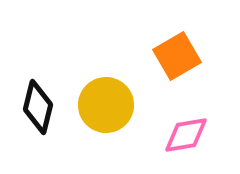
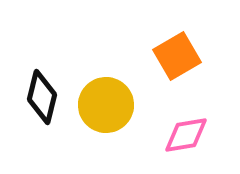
black diamond: moved 4 px right, 10 px up
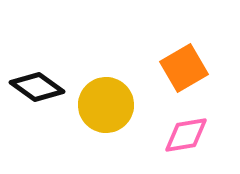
orange square: moved 7 px right, 12 px down
black diamond: moved 5 px left, 10 px up; rotated 68 degrees counterclockwise
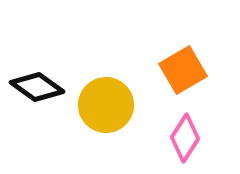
orange square: moved 1 px left, 2 px down
pink diamond: moved 1 px left, 3 px down; rotated 48 degrees counterclockwise
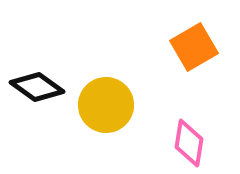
orange square: moved 11 px right, 23 px up
pink diamond: moved 4 px right, 5 px down; rotated 24 degrees counterclockwise
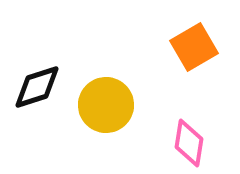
black diamond: rotated 54 degrees counterclockwise
